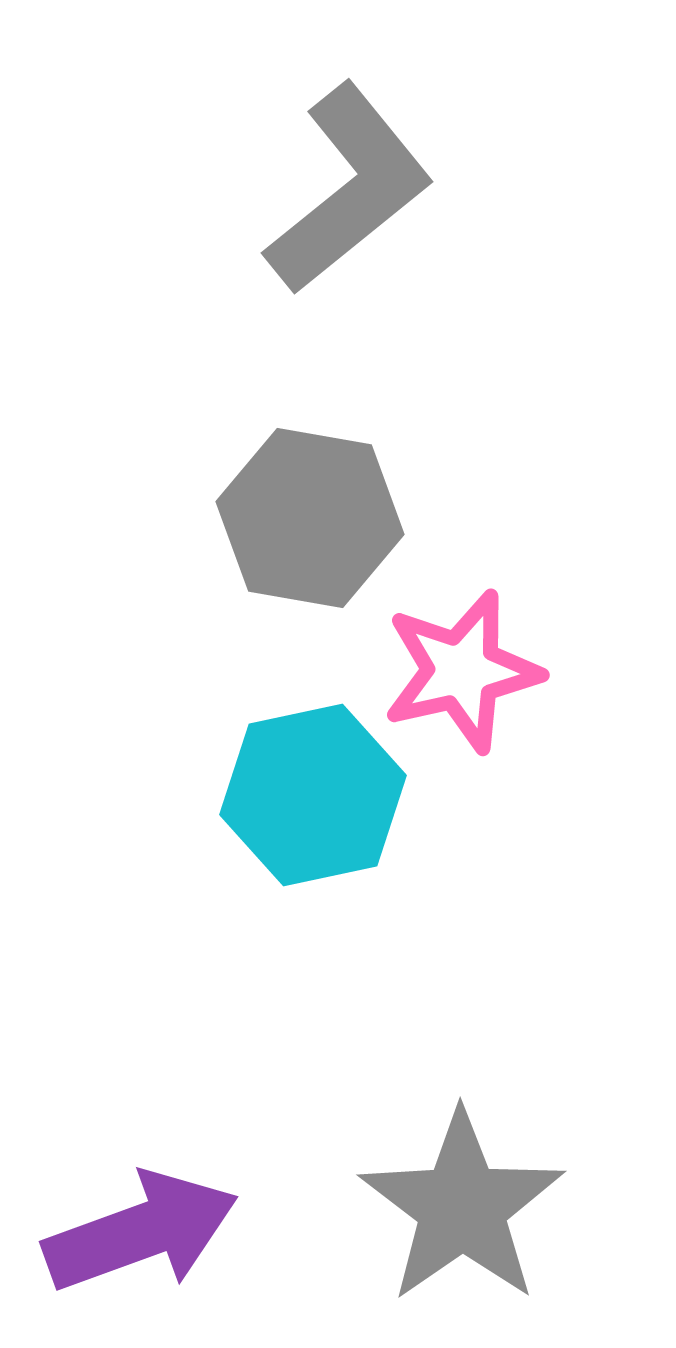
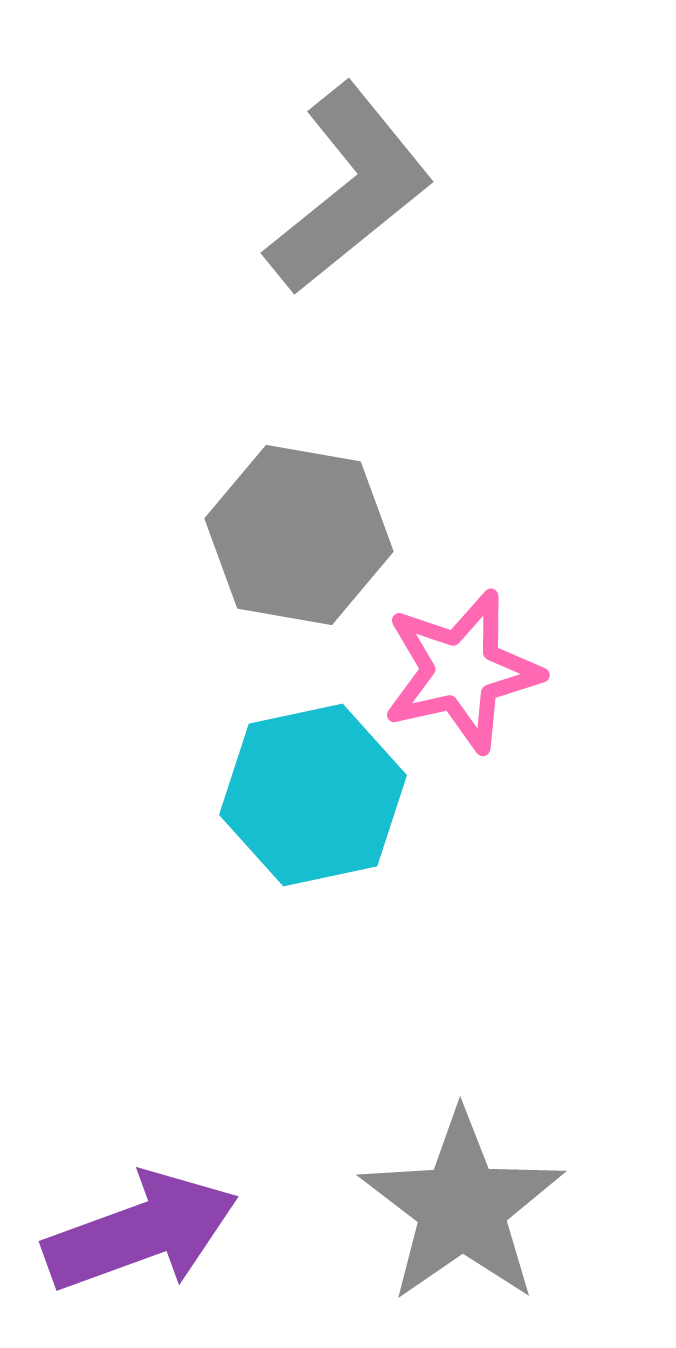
gray hexagon: moved 11 px left, 17 px down
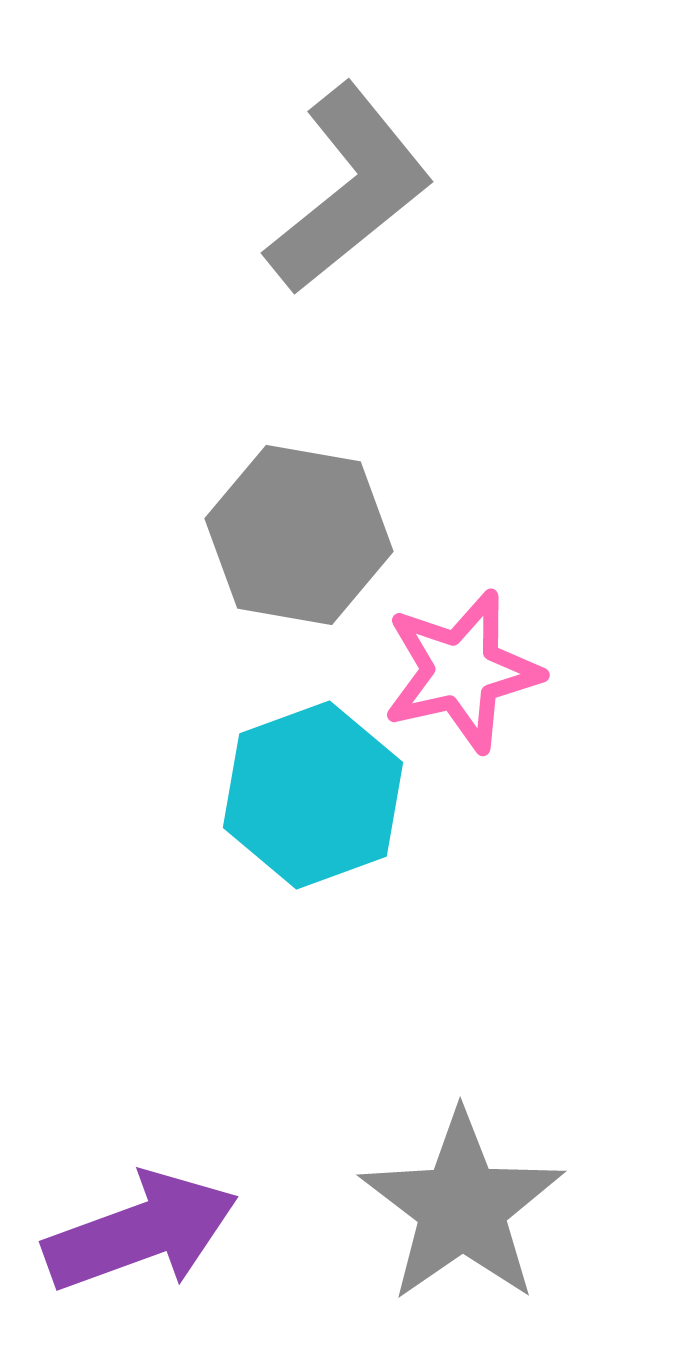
cyan hexagon: rotated 8 degrees counterclockwise
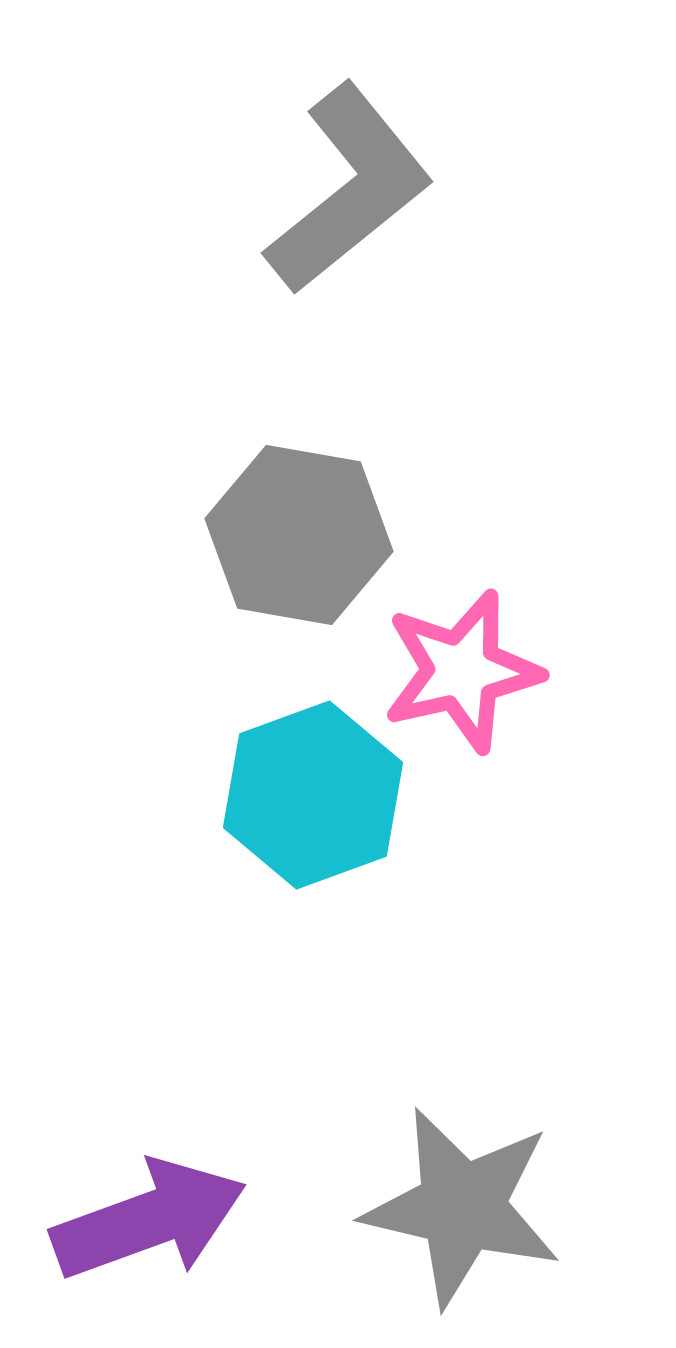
gray star: rotated 24 degrees counterclockwise
purple arrow: moved 8 px right, 12 px up
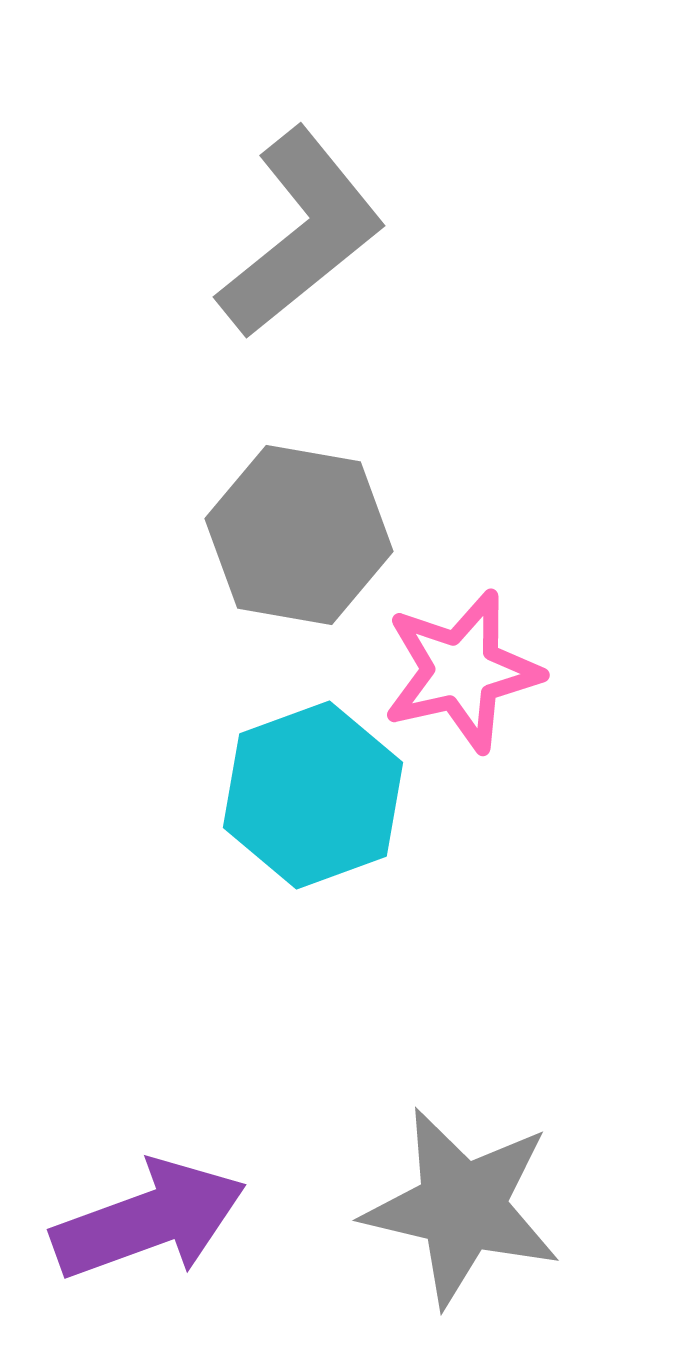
gray L-shape: moved 48 px left, 44 px down
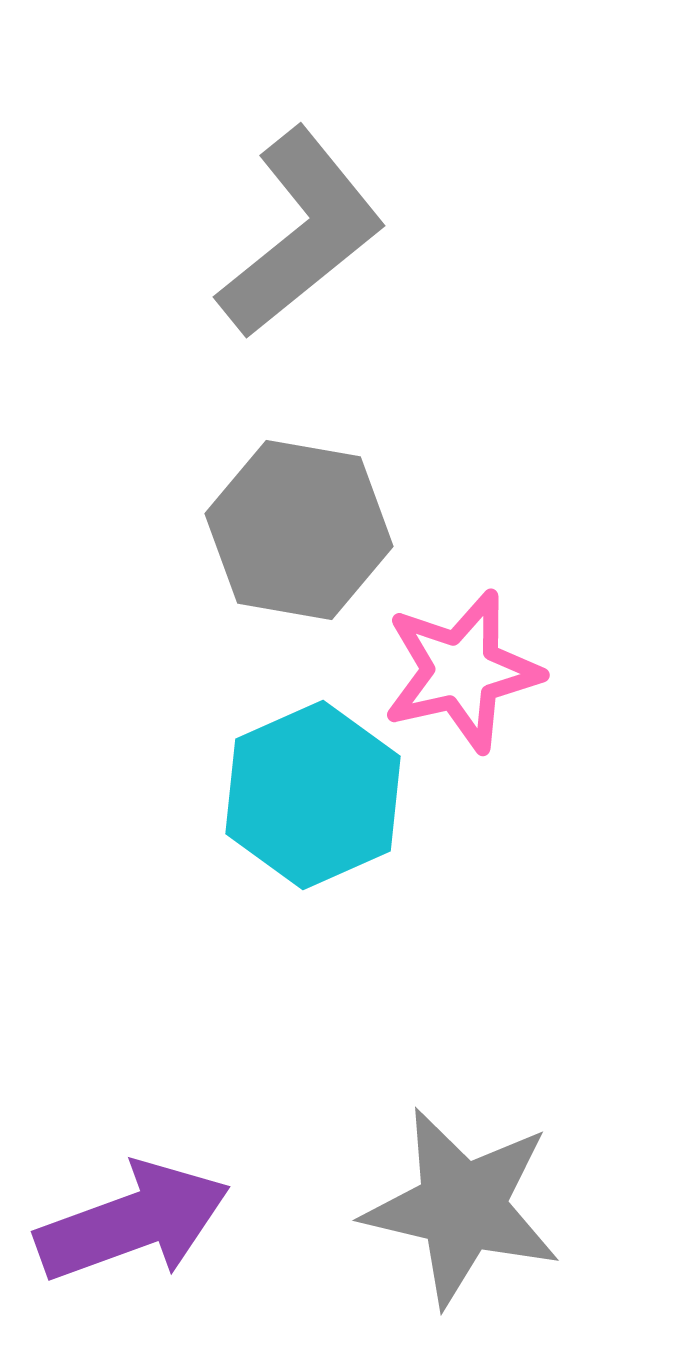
gray hexagon: moved 5 px up
cyan hexagon: rotated 4 degrees counterclockwise
purple arrow: moved 16 px left, 2 px down
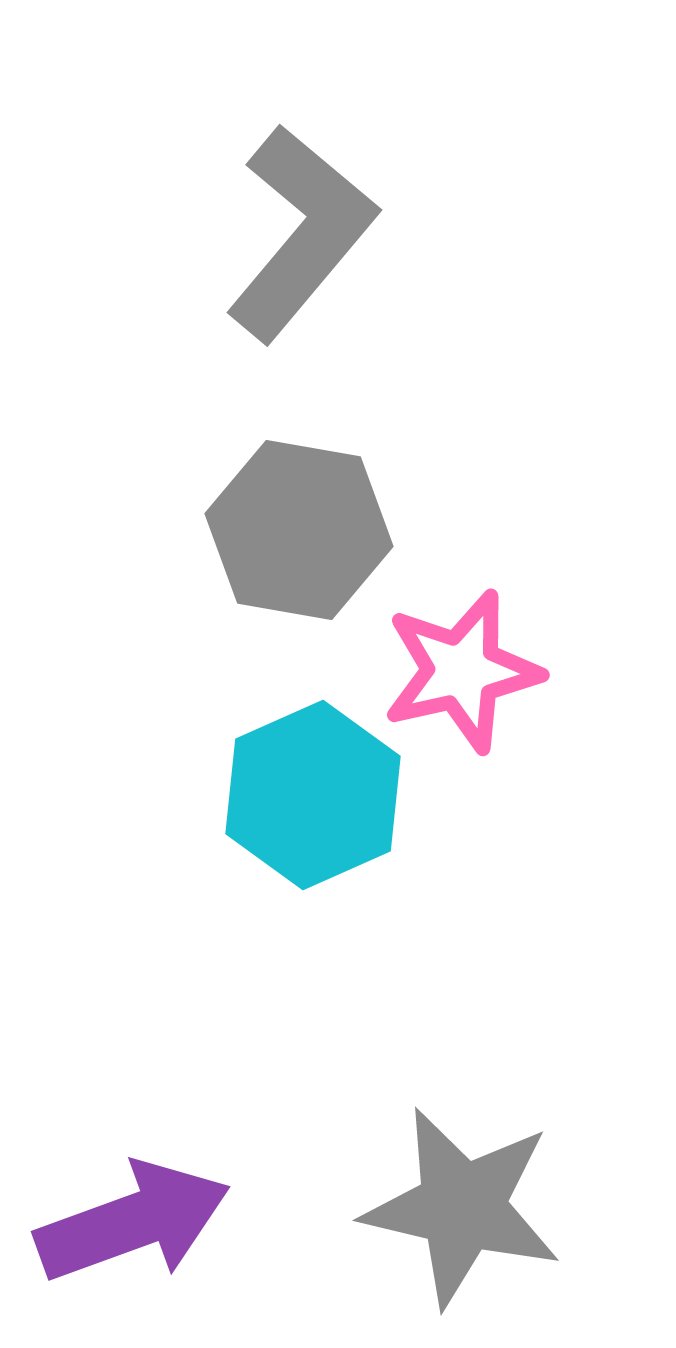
gray L-shape: rotated 11 degrees counterclockwise
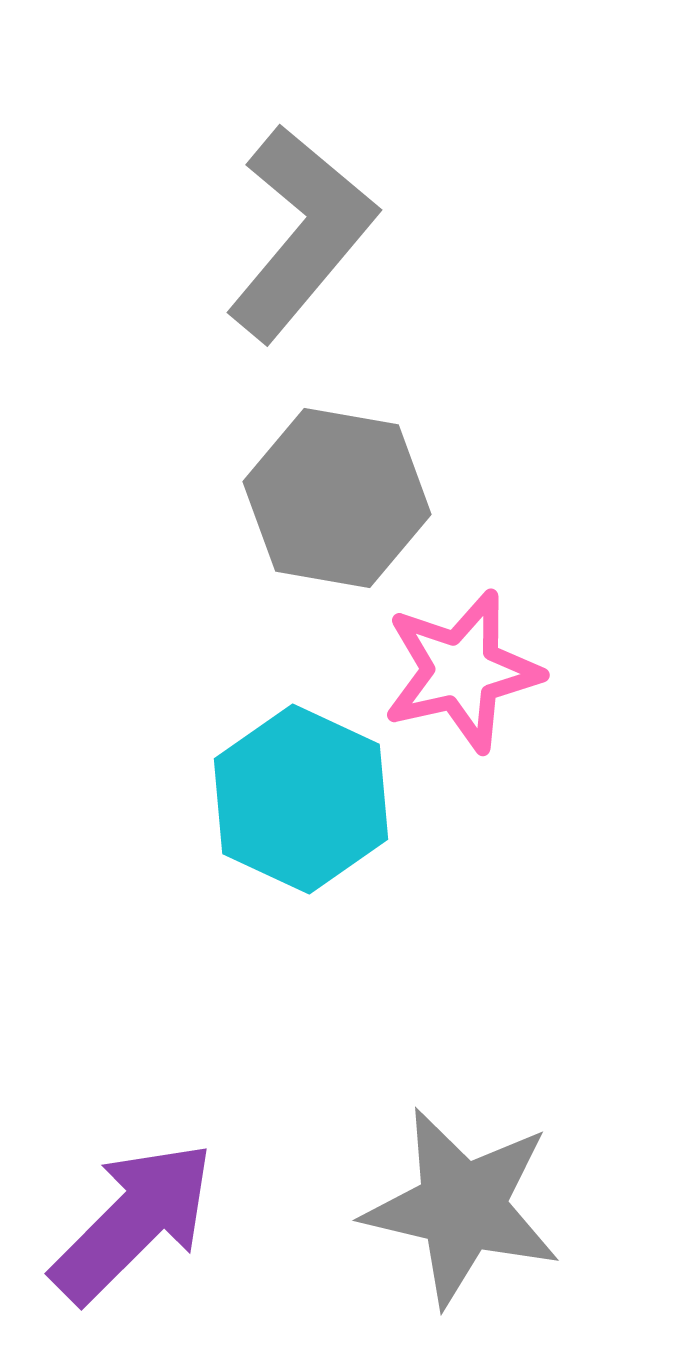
gray hexagon: moved 38 px right, 32 px up
cyan hexagon: moved 12 px left, 4 px down; rotated 11 degrees counterclockwise
purple arrow: rotated 25 degrees counterclockwise
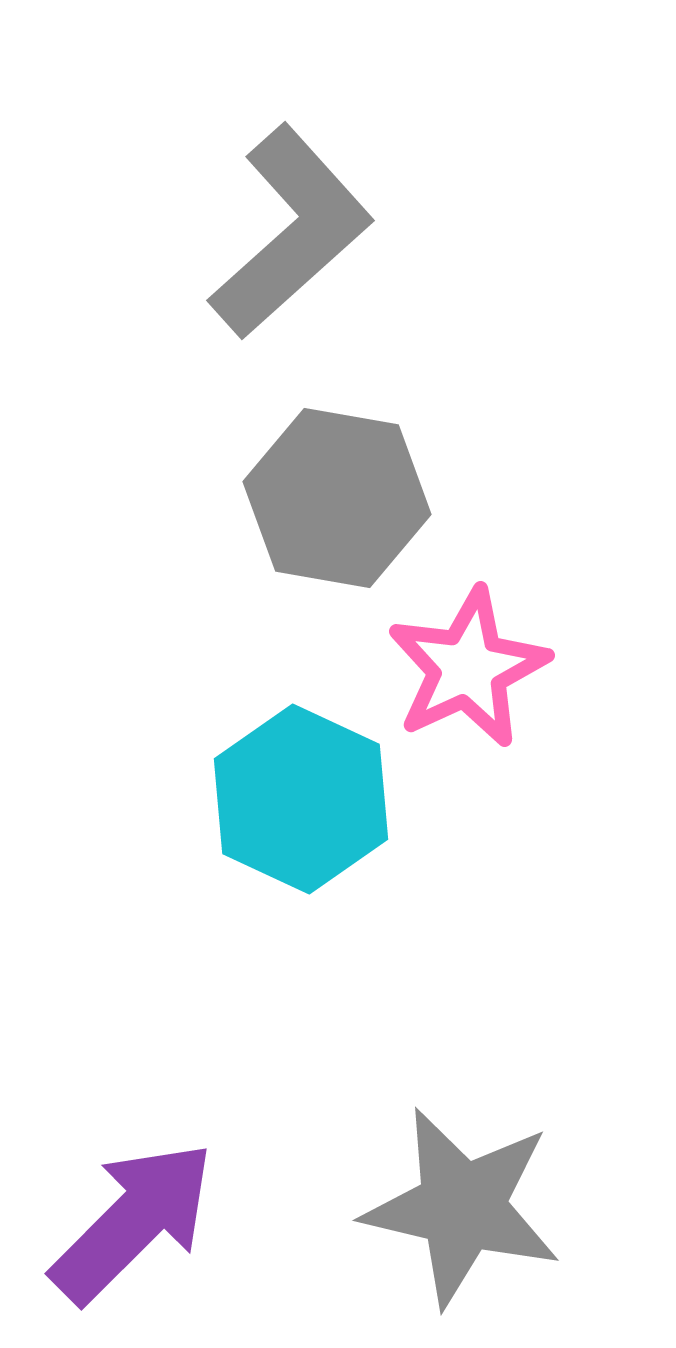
gray L-shape: moved 10 px left, 1 px up; rotated 8 degrees clockwise
pink star: moved 6 px right, 3 px up; rotated 12 degrees counterclockwise
